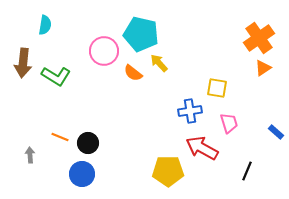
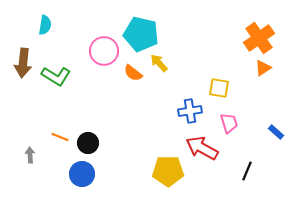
yellow square: moved 2 px right
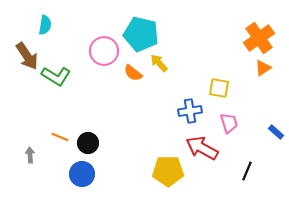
brown arrow: moved 4 px right, 7 px up; rotated 40 degrees counterclockwise
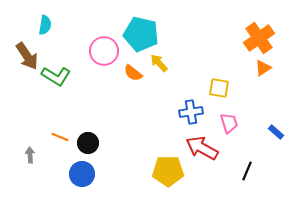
blue cross: moved 1 px right, 1 px down
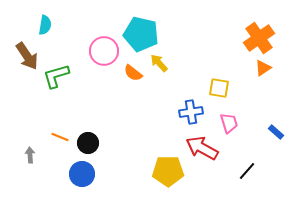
green L-shape: rotated 132 degrees clockwise
black line: rotated 18 degrees clockwise
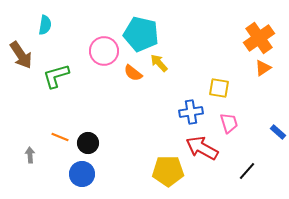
brown arrow: moved 6 px left, 1 px up
blue rectangle: moved 2 px right
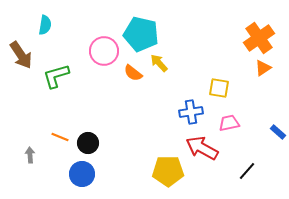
pink trapezoid: rotated 85 degrees counterclockwise
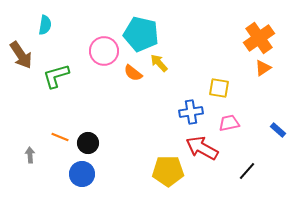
blue rectangle: moved 2 px up
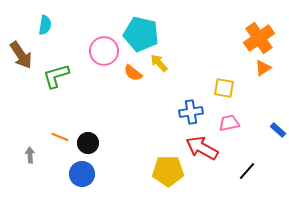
yellow square: moved 5 px right
